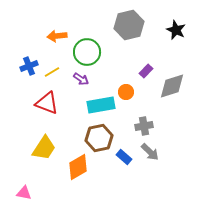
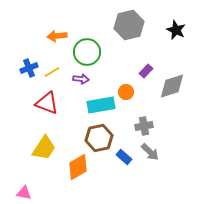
blue cross: moved 2 px down
purple arrow: rotated 28 degrees counterclockwise
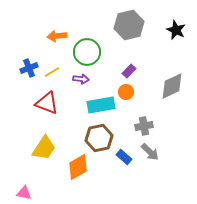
purple rectangle: moved 17 px left
gray diamond: rotated 8 degrees counterclockwise
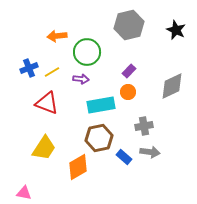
orange circle: moved 2 px right
gray arrow: rotated 36 degrees counterclockwise
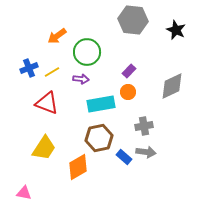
gray hexagon: moved 4 px right, 5 px up; rotated 20 degrees clockwise
orange arrow: rotated 30 degrees counterclockwise
cyan rectangle: moved 1 px up
gray arrow: moved 4 px left
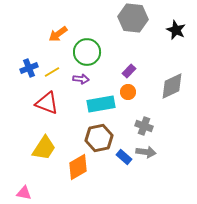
gray hexagon: moved 2 px up
orange arrow: moved 1 px right, 2 px up
gray cross: rotated 30 degrees clockwise
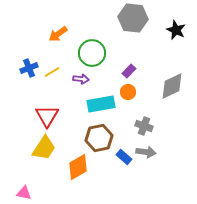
green circle: moved 5 px right, 1 px down
red triangle: moved 13 px down; rotated 40 degrees clockwise
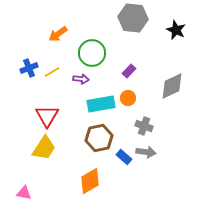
orange circle: moved 6 px down
orange diamond: moved 12 px right, 14 px down
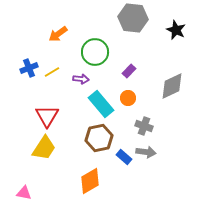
green circle: moved 3 px right, 1 px up
cyan rectangle: rotated 60 degrees clockwise
